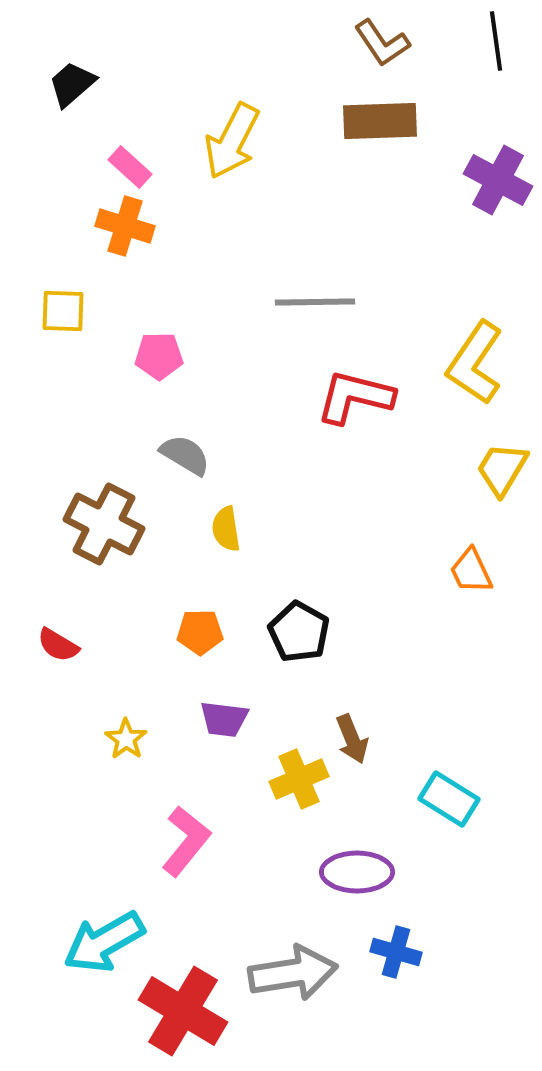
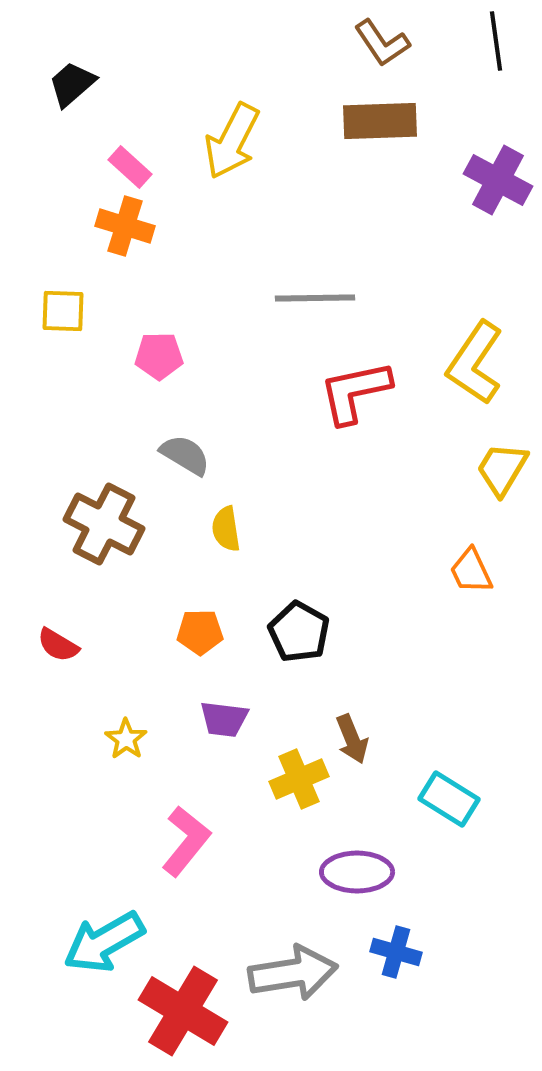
gray line: moved 4 px up
red L-shape: moved 5 px up; rotated 26 degrees counterclockwise
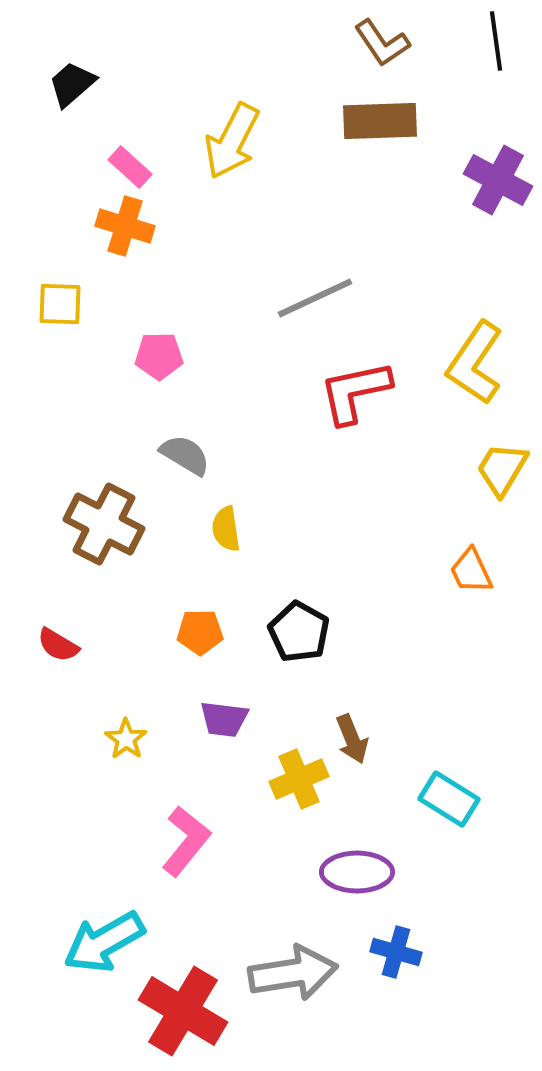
gray line: rotated 24 degrees counterclockwise
yellow square: moved 3 px left, 7 px up
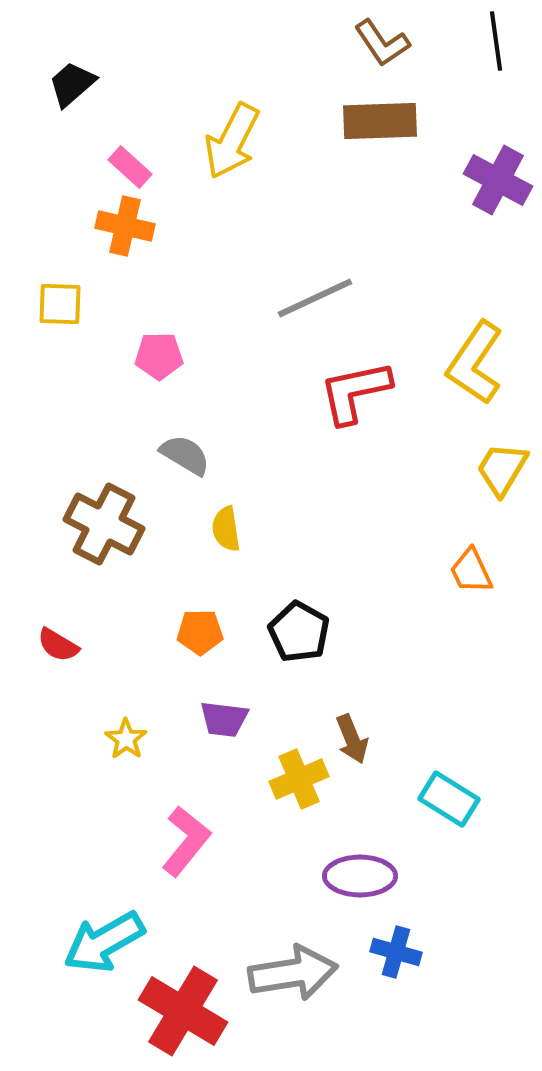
orange cross: rotated 4 degrees counterclockwise
purple ellipse: moved 3 px right, 4 px down
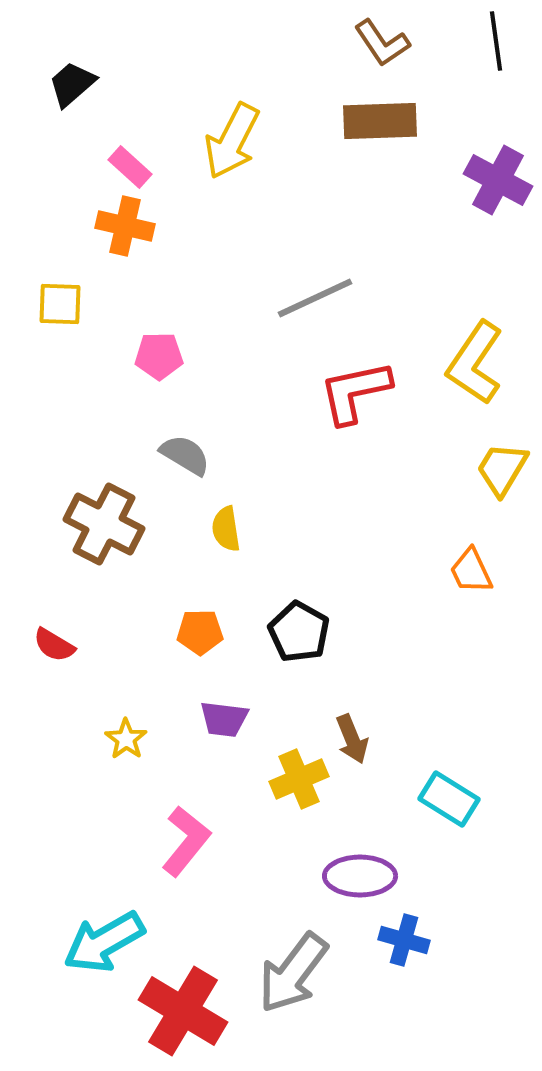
red semicircle: moved 4 px left
blue cross: moved 8 px right, 12 px up
gray arrow: rotated 136 degrees clockwise
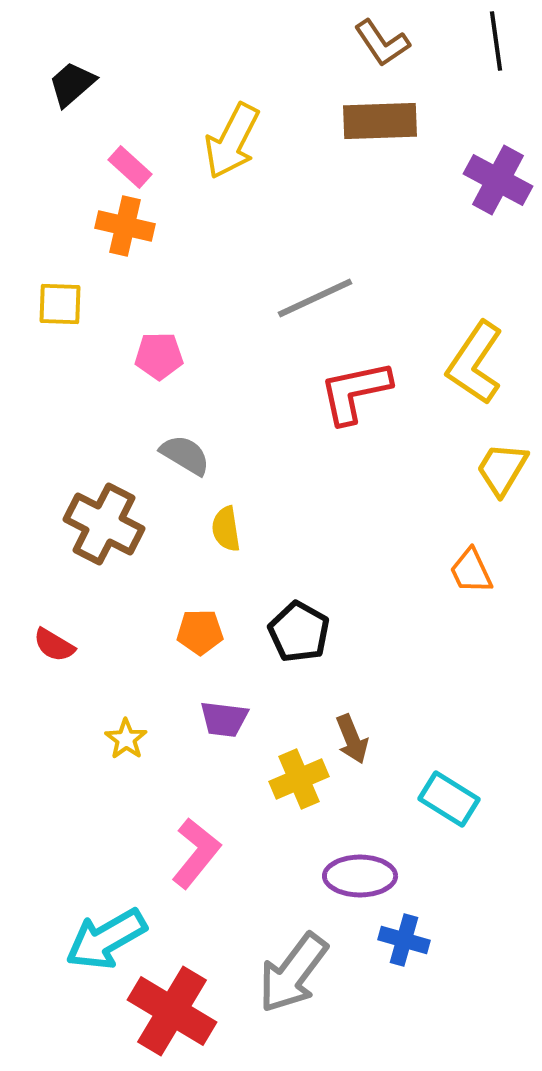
pink L-shape: moved 10 px right, 12 px down
cyan arrow: moved 2 px right, 3 px up
red cross: moved 11 px left
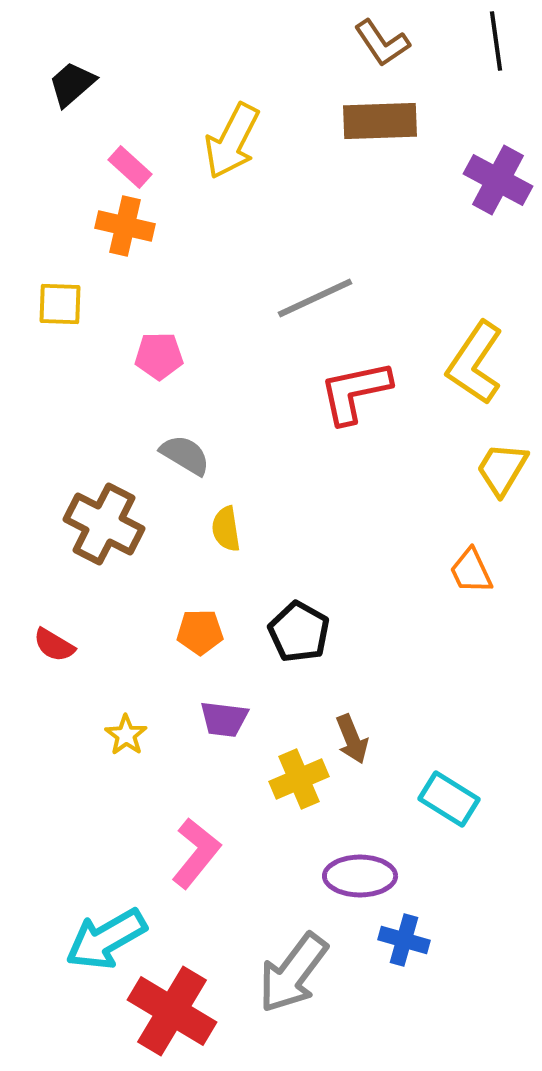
yellow star: moved 4 px up
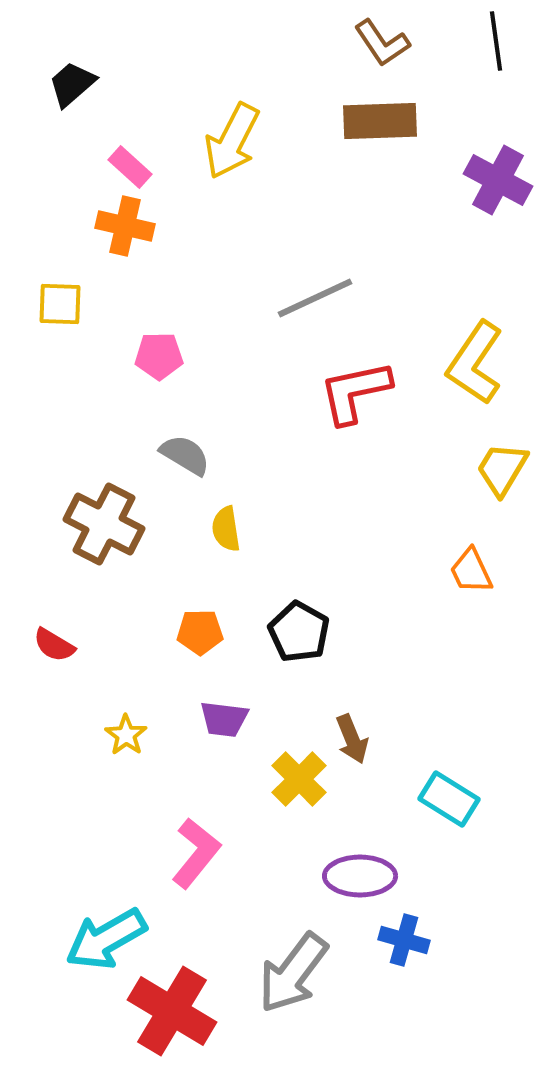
yellow cross: rotated 22 degrees counterclockwise
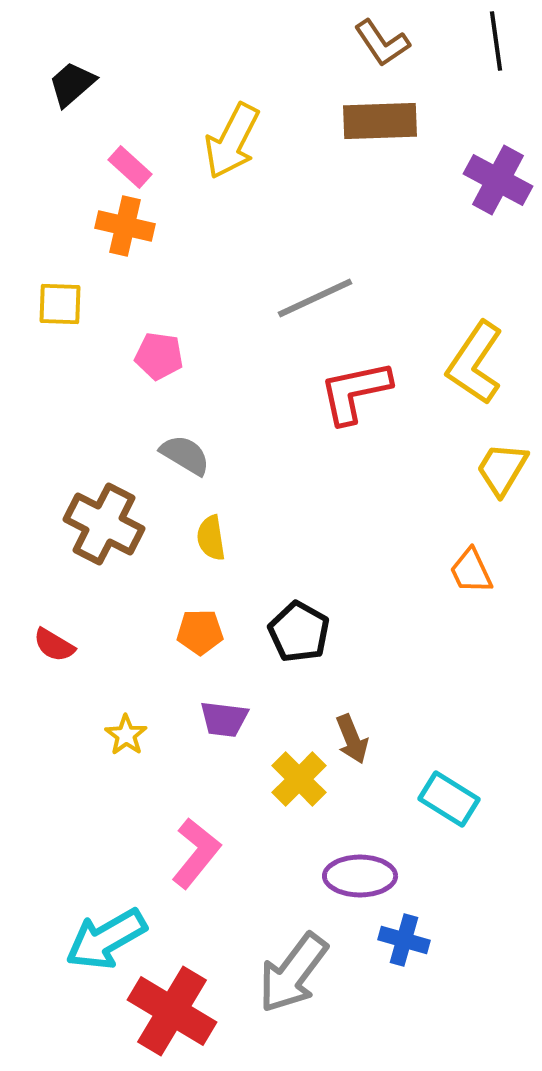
pink pentagon: rotated 9 degrees clockwise
yellow semicircle: moved 15 px left, 9 px down
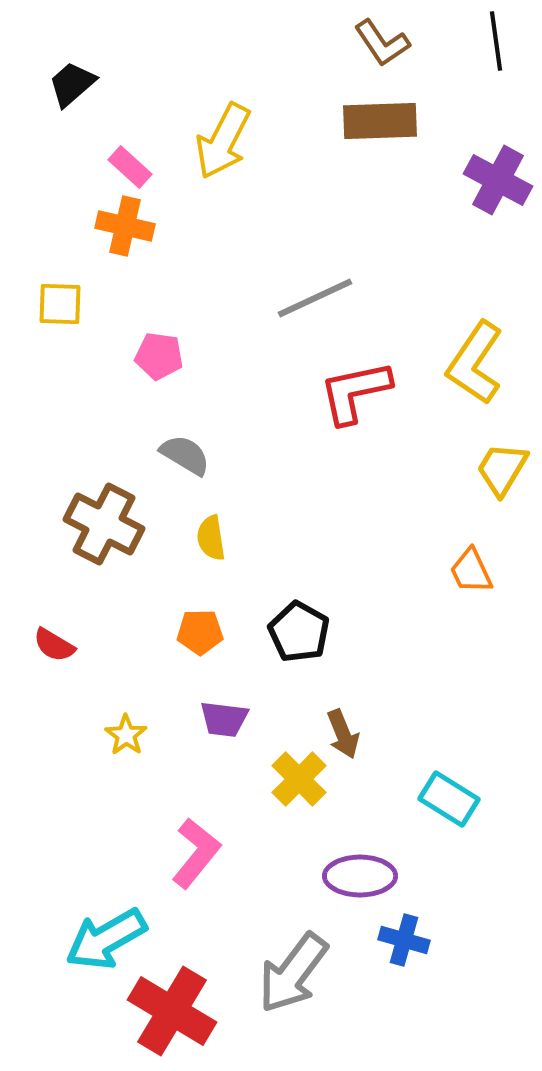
yellow arrow: moved 9 px left
brown arrow: moved 9 px left, 5 px up
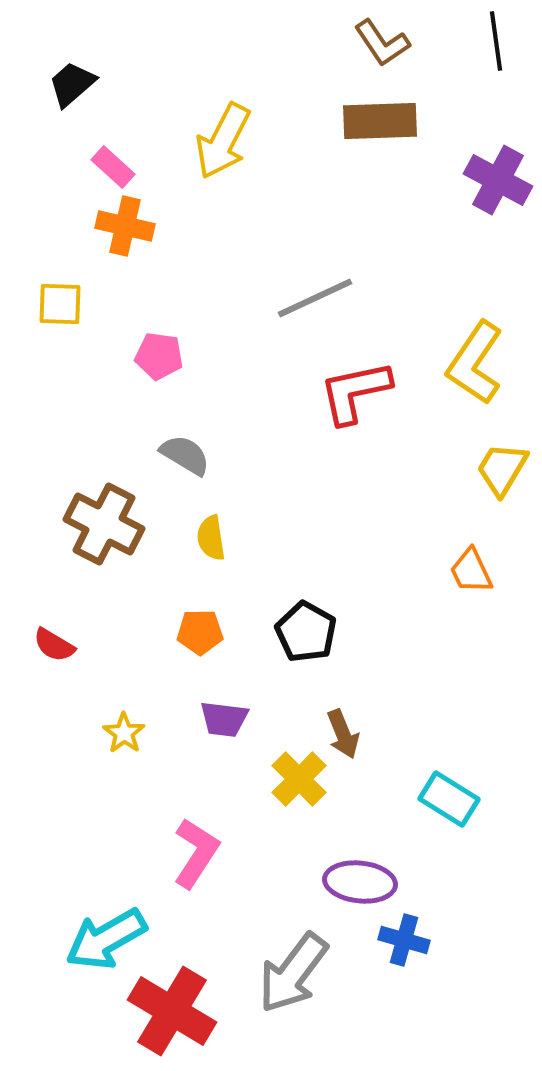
pink rectangle: moved 17 px left
black pentagon: moved 7 px right
yellow star: moved 2 px left, 2 px up
pink L-shape: rotated 6 degrees counterclockwise
purple ellipse: moved 6 px down; rotated 6 degrees clockwise
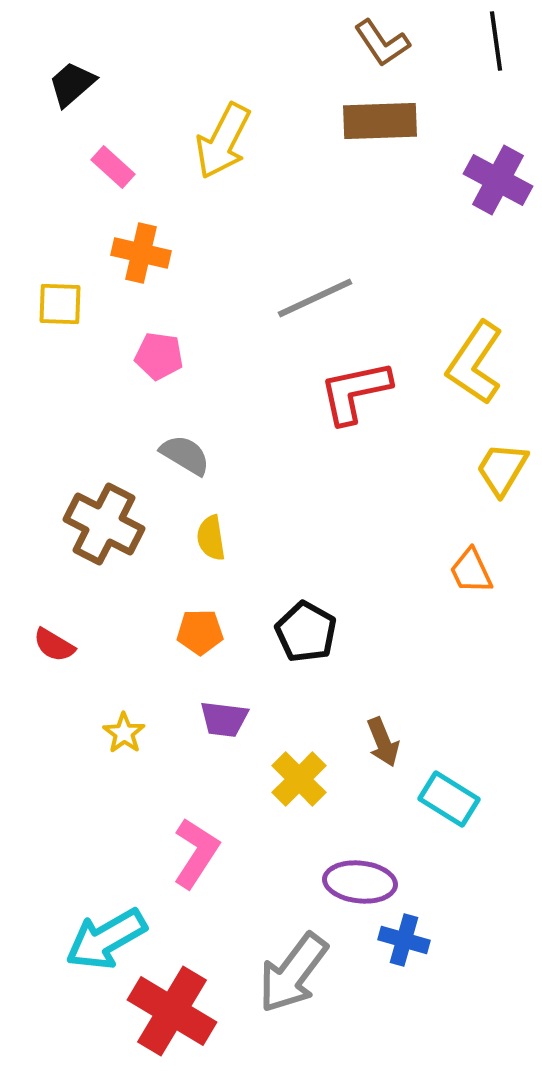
orange cross: moved 16 px right, 27 px down
brown arrow: moved 40 px right, 8 px down
